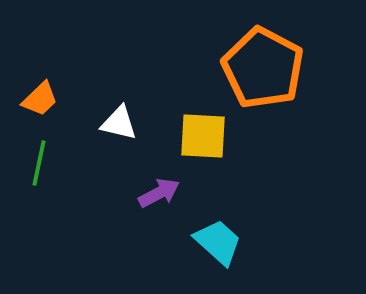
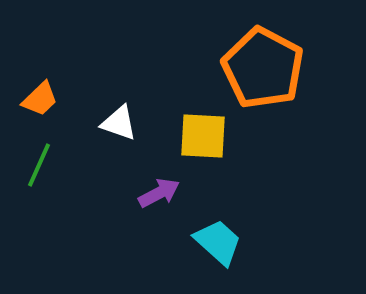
white triangle: rotated 6 degrees clockwise
green line: moved 2 px down; rotated 12 degrees clockwise
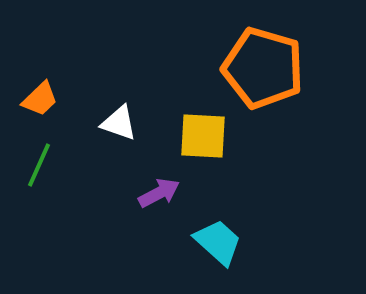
orange pentagon: rotated 12 degrees counterclockwise
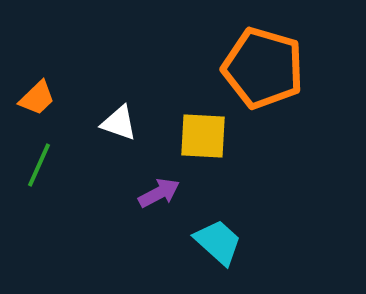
orange trapezoid: moved 3 px left, 1 px up
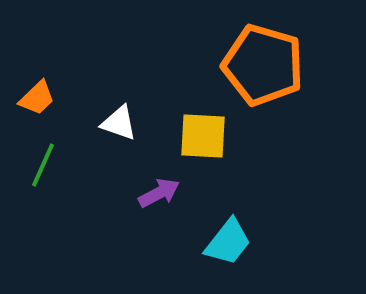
orange pentagon: moved 3 px up
green line: moved 4 px right
cyan trapezoid: moved 10 px right; rotated 86 degrees clockwise
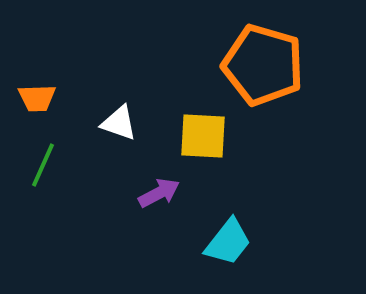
orange trapezoid: rotated 42 degrees clockwise
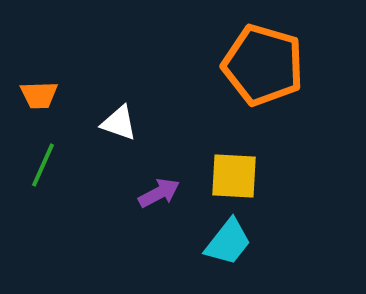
orange trapezoid: moved 2 px right, 3 px up
yellow square: moved 31 px right, 40 px down
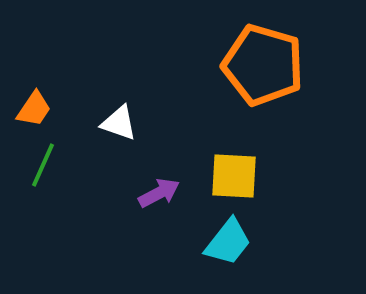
orange trapezoid: moved 5 px left, 14 px down; rotated 54 degrees counterclockwise
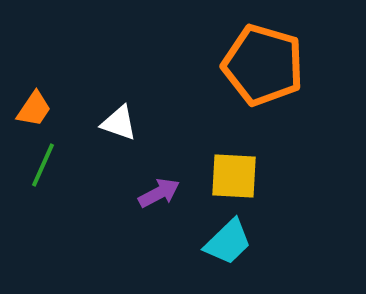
cyan trapezoid: rotated 8 degrees clockwise
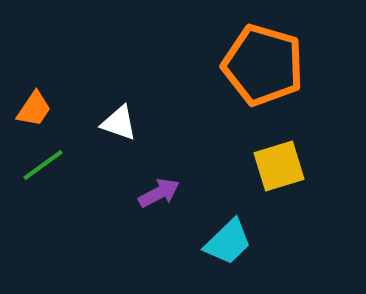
green line: rotated 30 degrees clockwise
yellow square: moved 45 px right, 10 px up; rotated 20 degrees counterclockwise
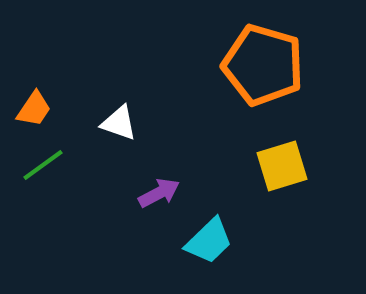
yellow square: moved 3 px right
cyan trapezoid: moved 19 px left, 1 px up
